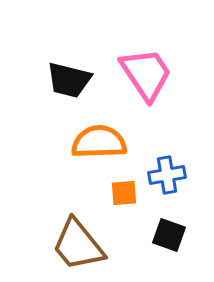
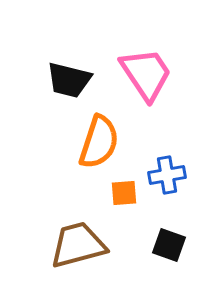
orange semicircle: rotated 110 degrees clockwise
black square: moved 10 px down
brown trapezoid: rotated 114 degrees clockwise
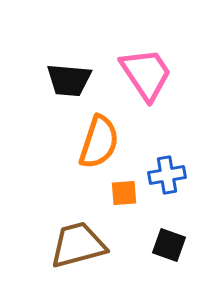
black trapezoid: rotated 9 degrees counterclockwise
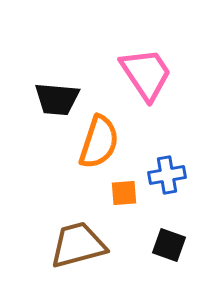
black trapezoid: moved 12 px left, 19 px down
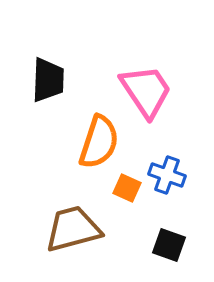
pink trapezoid: moved 17 px down
black trapezoid: moved 9 px left, 19 px up; rotated 93 degrees counterclockwise
blue cross: rotated 30 degrees clockwise
orange square: moved 3 px right, 5 px up; rotated 28 degrees clockwise
brown trapezoid: moved 5 px left, 16 px up
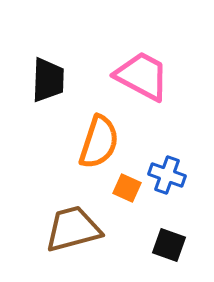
pink trapezoid: moved 4 px left, 15 px up; rotated 28 degrees counterclockwise
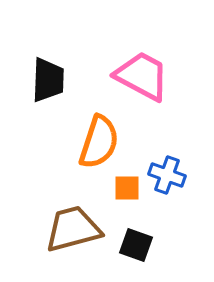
orange square: rotated 24 degrees counterclockwise
black square: moved 33 px left
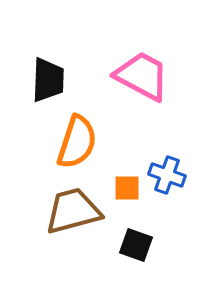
orange semicircle: moved 22 px left
brown trapezoid: moved 18 px up
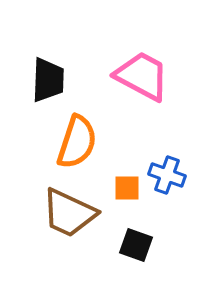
brown trapezoid: moved 4 px left, 2 px down; rotated 140 degrees counterclockwise
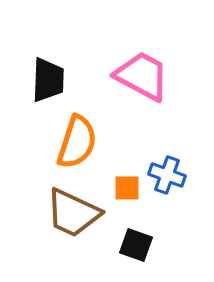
brown trapezoid: moved 4 px right
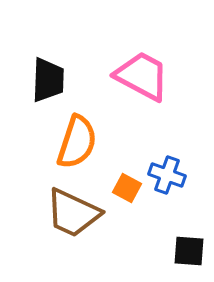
orange square: rotated 28 degrees clockwise
black square: moved 53 px right, 6 px down; rotated 16 degrees counterclockwise
